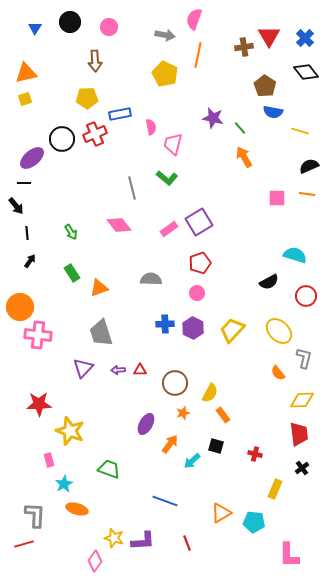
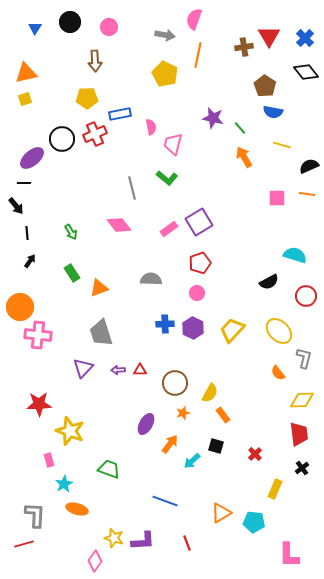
yellow line at (300, 131): moved 18 px left, 14 px down
red cross at (255, 454): rotated 32 degrees clockwise
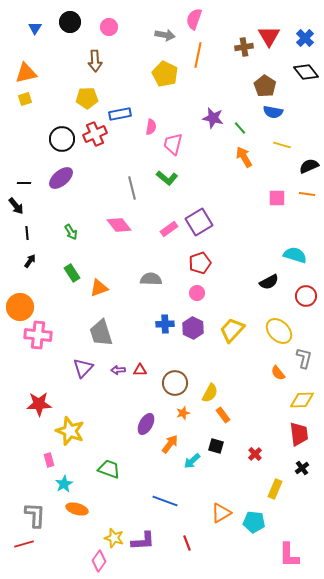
pink semicircle at (151, 127): rotated 21 degrees clockwise
purple ellipse at (32, 158): moved 29 px right, 20 px down
pink diamond at (95, 561): moved 4 px right
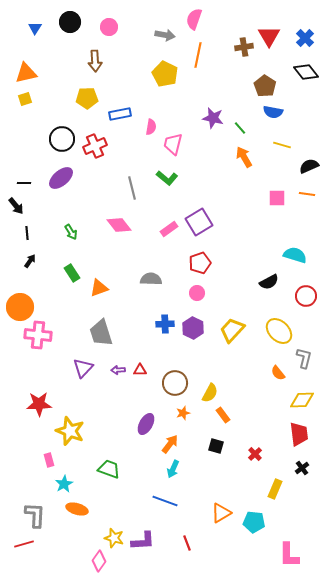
red cross at (95, 134): moved 12 px down
cyan arrow at (192, 461): moved 19 px left, 8 px down; rotated 24 degrees counterclockwise
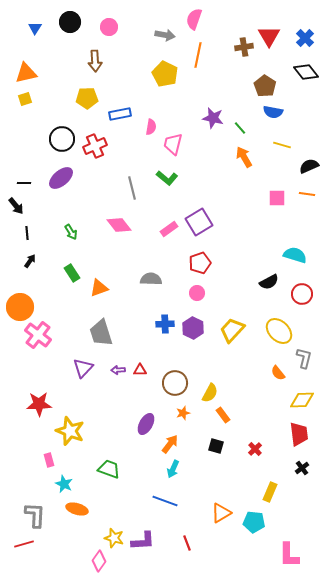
red circle at (306, 296): moved 4 px left, 2 px up
pink cross at (38, 335): rotated 32 degrees clockwise
red cross at (255, 454): moved 5 px up
cyan star at (64, 484): rotated 18 degrees counterclockwise
yellow rectangle at (275, 489): moved 5 px left, 3 px down
